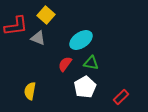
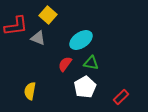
yellow square: moved 2 px right
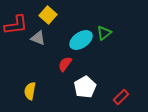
red L-shape: moved 1 px up
green triangle: moved 13 px right, 30 px up; rotated 49 degrees counterclockwise
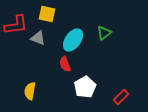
yellow square: moved 1 px left, 1 px up; rotated 30 degrees counterclockwise
cyan ellipse: moved 8 px left; rotated 20 degrees counterclockwise
red semicircle: rotated 56 degrees counterclockwise
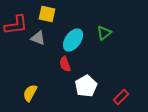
white pentagon: moved 1 px right, 1 px up
yellow semicircle: moved 2 px down; rotated 18 degrees clockwise
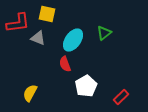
red L-shape: moved 2 px right, 2 px up
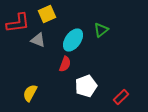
yellow square: rotated 36 degrees counterclockwise
green triangle: moved 3 px left, 3 px up
gray triangle: moved 2 px down
red semicircle: rotated 140 degrees counterclockwise
white pentagon: rotated 10 degrees clockwise
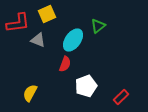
green triangle: moved 3 px left, 4 px up
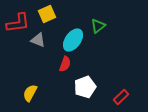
white pentagon: moved 1 px left, 1 px down
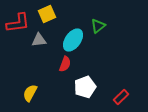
gray triangle: moved 1 px right; rotated 28 degrees counterclockwise
